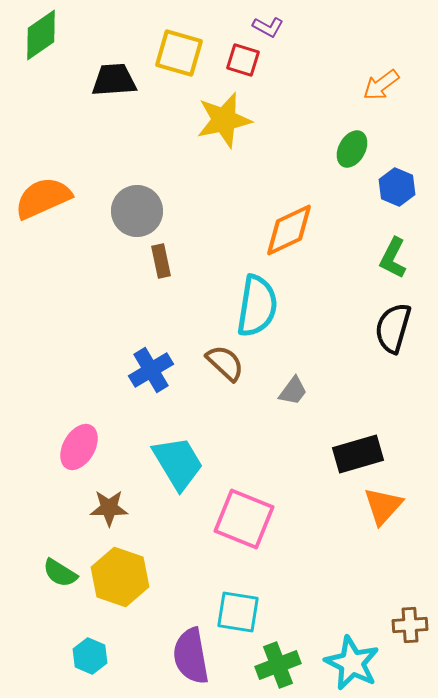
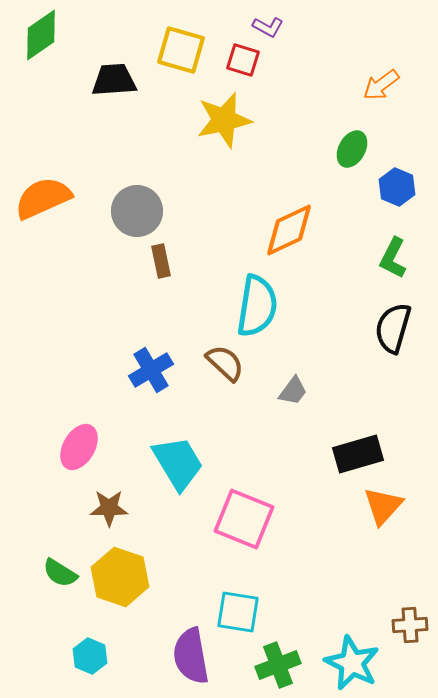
yellow square: moved 2 px right, 3 px up
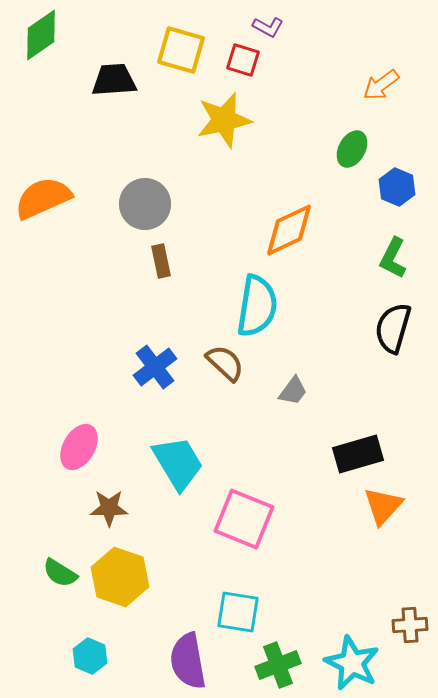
gray circle: moved 8 px right, 7 px up
blue cross: moved 4 px right, 3 px up; rotated 6 degrees counterclockwise
purple semicircle: moved 3 px left, 5 px down
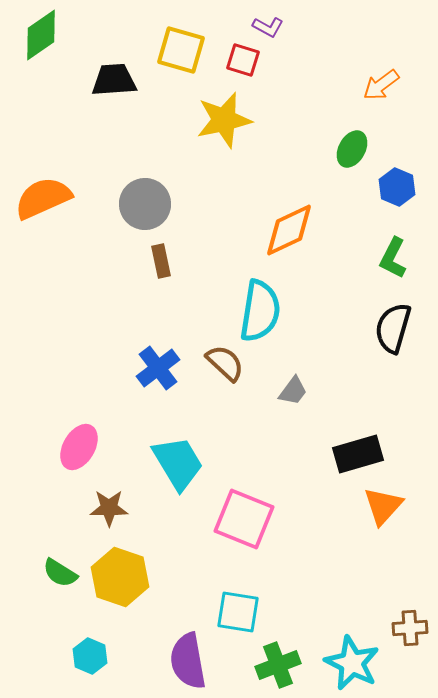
cyan semicircle: moved 3 px right, 5 px down
blue cross: moved 3 px right, 1 px down
brown cross: moved 3 px down
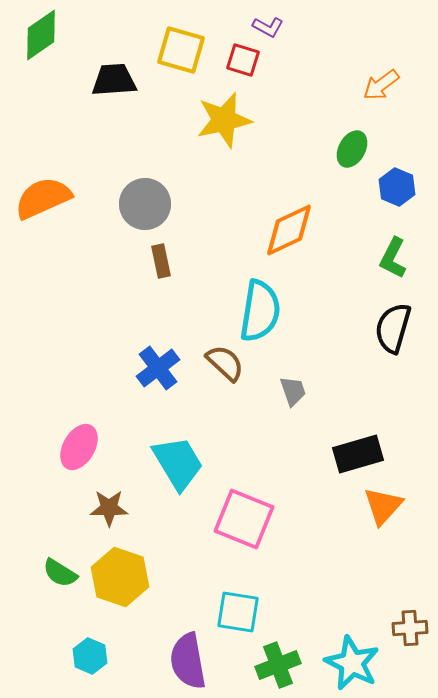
gray trapezoid: rotated 56 degrees counterclockwise
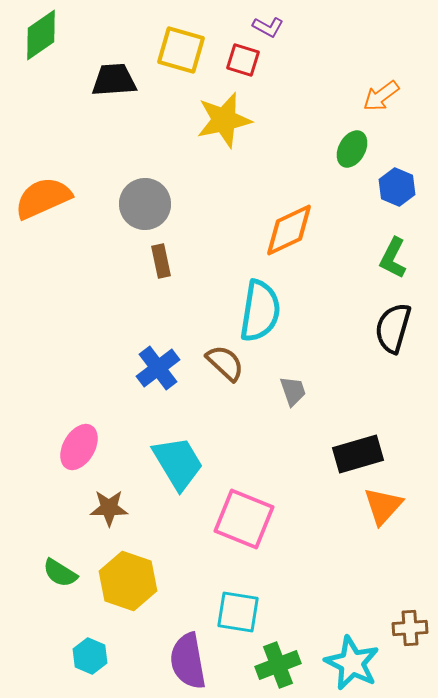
orange arrow: moved 11 px down
yellow hexagon: moved 8 px right, 4 px down
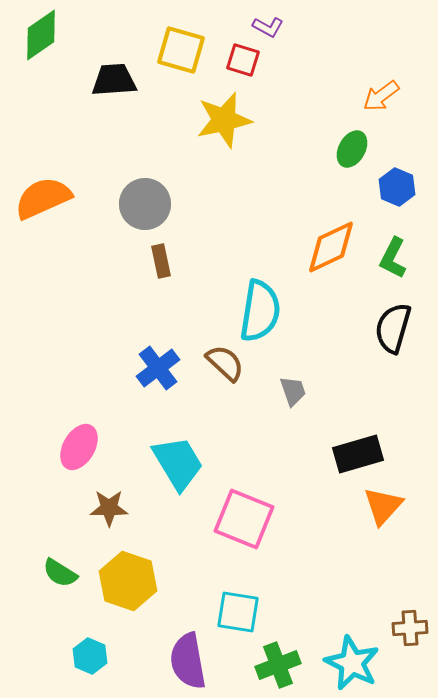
orange diamond: moved 42 px right, 17 px down
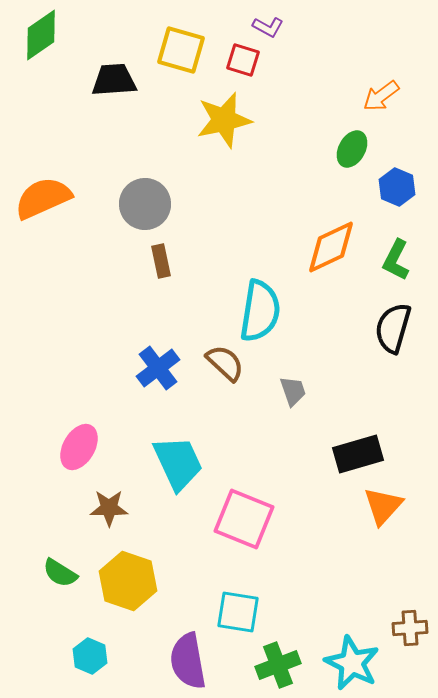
green L-shape: moved 3 px right, 2 px down
cyan trapezoid: rotated 6 degrees clockwise
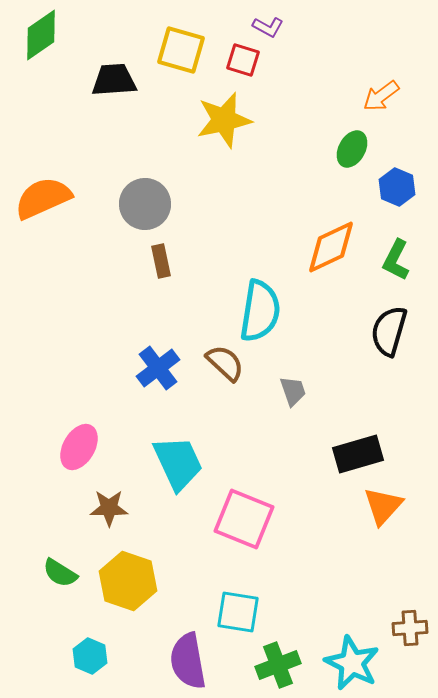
black semicircle: moved 4 px left, 3 px down
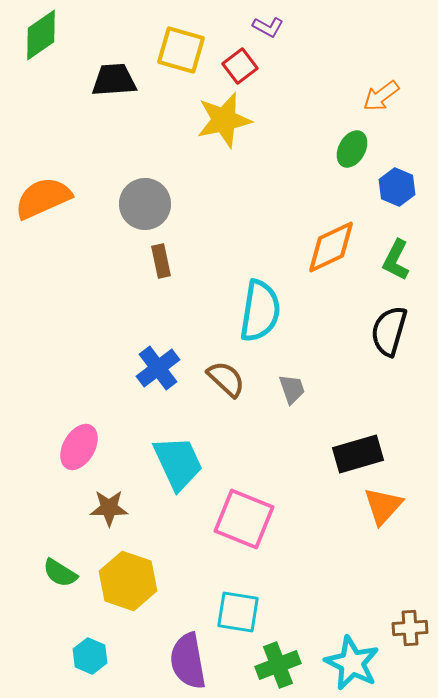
red square: moved 3 px left, 6 px down; rotated 36 degrees clockwise
brown semicircle: moved 1 px right, 16 px down
gray trapezoid: moved 1 px left, 2 px up
